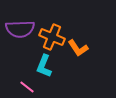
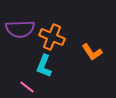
orange L-shape: moved 14 px right, 4 px down
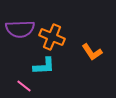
cyan L-shape: rotated 115 degrees counterclockwise
pink line: moved 3 px left, 1 px up
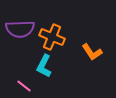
cyan L-shape: rotated 120 degrees clockwise
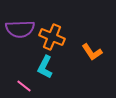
cyan L-shape: moved 1 px right, 1 px down
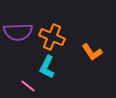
purple semicircle: moved 2 px left, 3 px down
cyan L-shape: moved 2 px right
pink line: moved 4 px right
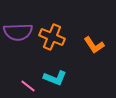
orange L-shape: moved 2 px right, 7 px up
cyan L-shape: moved 8 px right, 11 px down; rotated 95 degrees counterclockwise
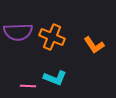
pink line: rotated 35 degrees counterclockwise
